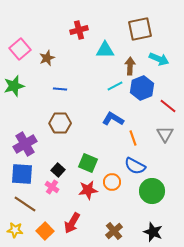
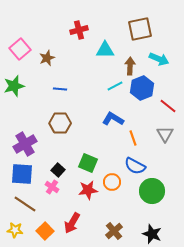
black star: moved 1 px left, 2 px down
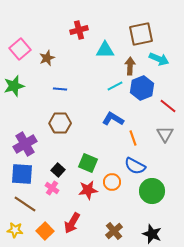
brown square: moved 1 px right, 5 px down
pink cross: moved 1 px down
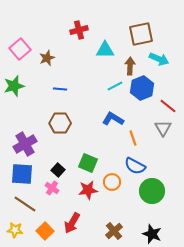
gray triangle: moved 2 px left, 6 px up
